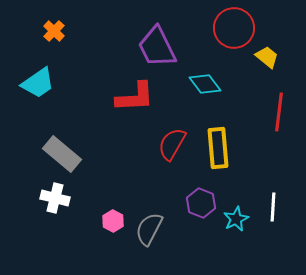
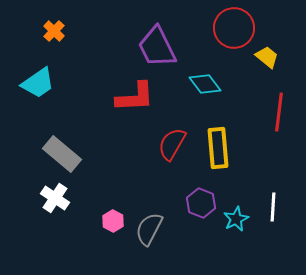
white cross: rotated 20 degrees clockwise
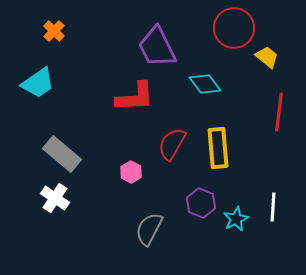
pink hexagon: moved 18 px right, 49 px up
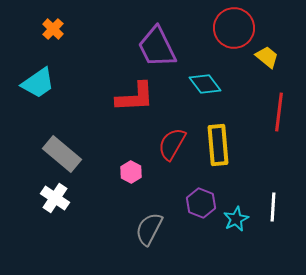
orange cross: moved 1 px left, 2 px up
yellow rectangle: moved 3 px up
